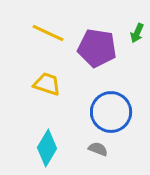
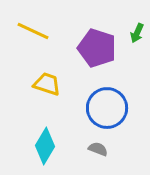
yellow line: moved 15 px left, 2 px up
purple pentagon: rotated 9 degrees clockwise
blue circle: moved 4 px left, 4 px up
cyan diamond: moved 2 px left, 2 px up
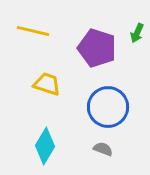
yellow line: rotated 12 degrees counterclockwise
blue circle: moved 1 px right, 1 px up
gray semicircle: moved 5 px right
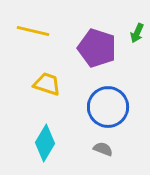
cyan diamond: moved 3 px up
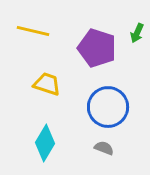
gray semicircle: moved 1 px right, 1 px up
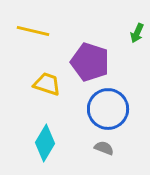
purple pentagon: moved 7 px left, 14 px down
blue circle: moved 2 px down
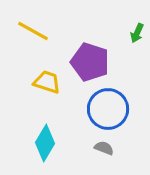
yellow line: rotated 16 degrees clockwise
yellow trapezoid: moved 2 px up
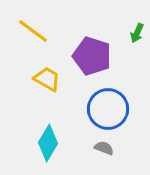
yellow line: rotated 8 degrees clockwise
purple pentagon: moved 2 px right, 6 px up
yellow trapezoid: moved 3 px up; rotated 12 degrees clockwise
cyan diamond: moved 3 px right
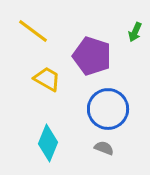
green arrow: moved 2 px left, 1 px up
cyan diamond: rotated 9 degrees counterclockwise
